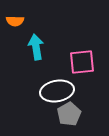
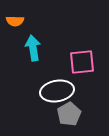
cyan arrow: moved 3 px left, 1 px down
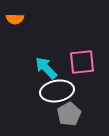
orange semicircle: moved 2 px up
cyan arrow: moved 13 px right, 20 px down; rotated 35 degrees counterclockwise
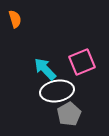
orange semicircle: rotated 108 degrees counterclockwise
pink square: rotated 16 degrees counterclockwise
cyan arrow: moved 1 px left, 1 px down
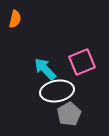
orange semicircle: rotated 30 degrees clockwise
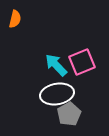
cyan arrow: moved 11 px right, 4 px up
white ellipse: moved 3 px down
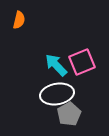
orange semicircle: moved 4 px right, 1 px down
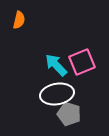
gray pentagon: rotated 25 degrees counterclockwise
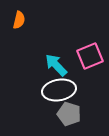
pink square: moved 8 px right, 6 px up
white ellipse: moved 2 px right, 4 px up
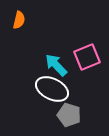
pink square: moved 3 px left, 1 px down
white ellipse: moved 7 px left, 1 px up; rotated 36 degrees clockwise
gray pentagon: moved 1 px down
